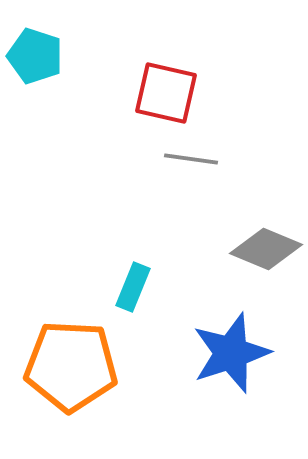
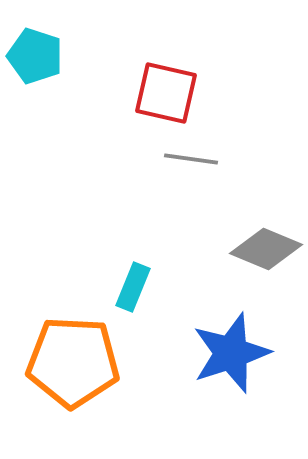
orange pentagon: moved 2 px right, 4 px up
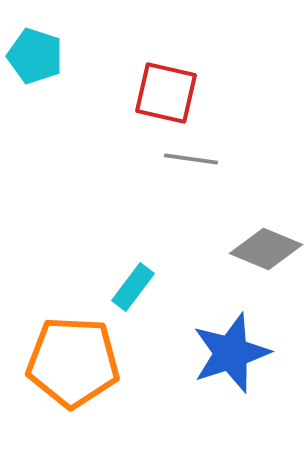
cyan rectangle: rotated 15 degrees clockwise
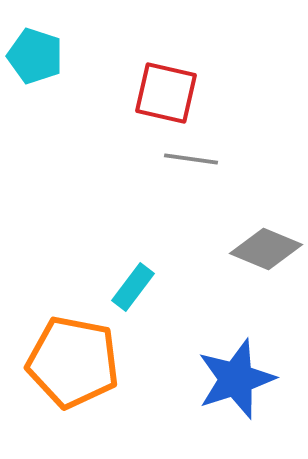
blue star: moved 5 px right, 26 px down
orange pentagon: rotated 8 degrees clockwise
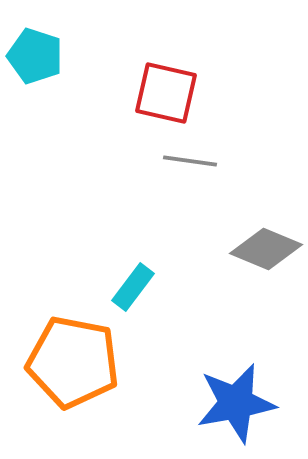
gray line: moved 1 px left, 2 px down
blue star: moved 24 px down; rotated 8 degrees clockwise
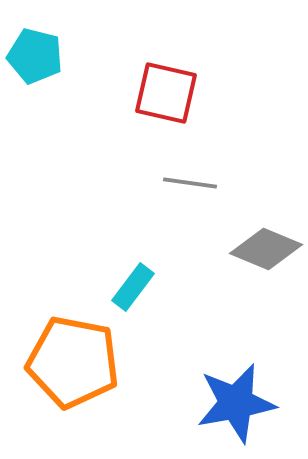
cyan pentagon: rotated 4 degrees counterclockwise
gray line: moved 22 px down
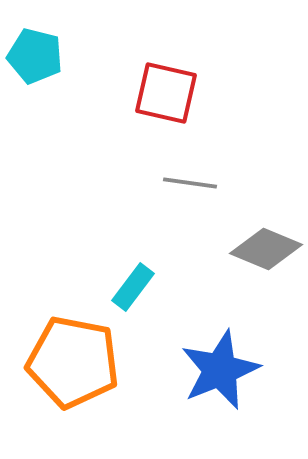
blue star: moved 16 px left, 33 px up; rotated 12 degrees counterclockwise
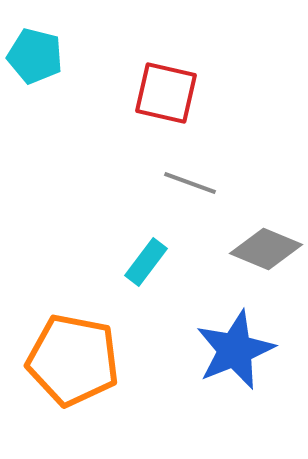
gray line: rotated 12 degrees clockwise
cyan rectangle: moved 13 px right, 25 px up
orange pentagon: moved 2 px up
blue star: moved 15 px right, 20 px up
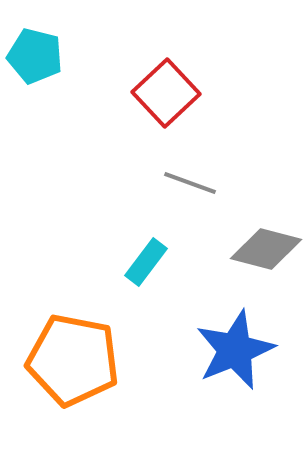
red square: rotated 34 degrees clockwise
gray diamond: rotated 8 degrees counterclockwise
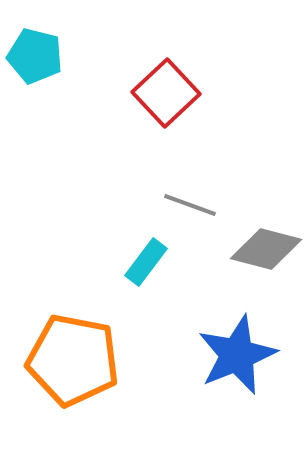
gray line: moved 22 px down
blue star: moved 2 px right, 5 px down
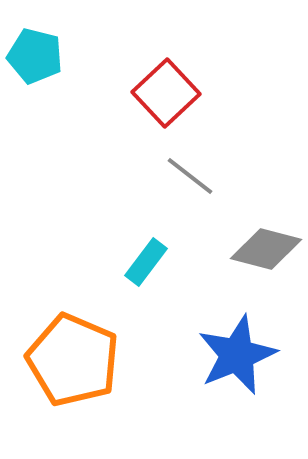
gray line: moved 29 px up; rotated 18 degrees clockwise
orange pentagon: rotated 12 degrees clockwise
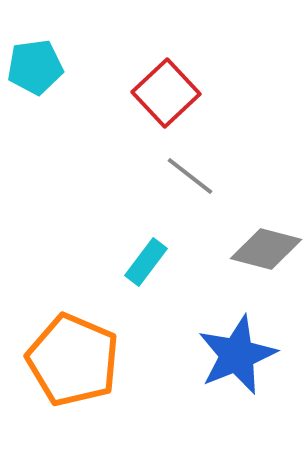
cyan pentagon: moved 11 px down; rotated 22 degrees counterclockwise
